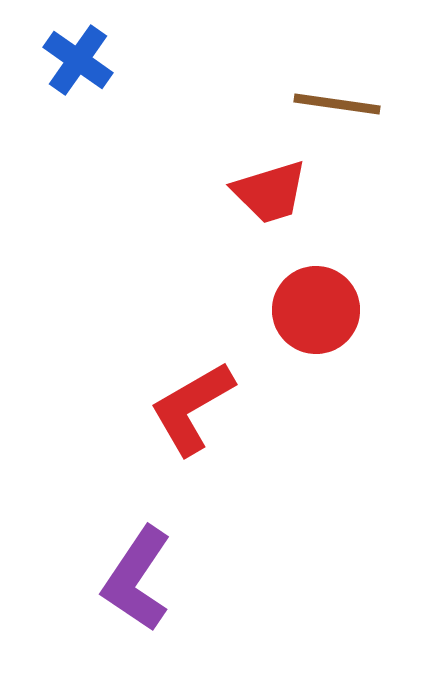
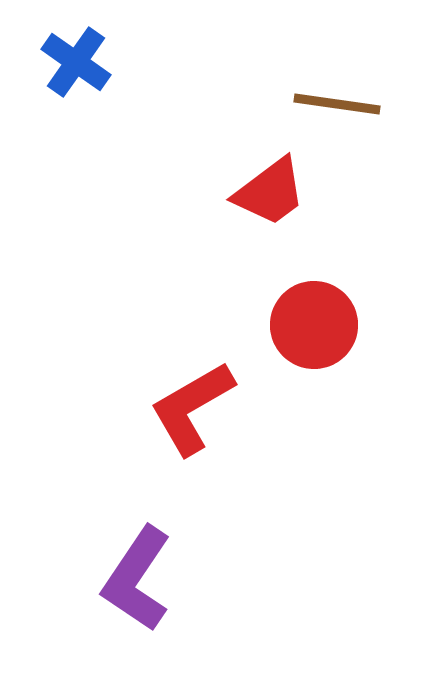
blue cross: moved 2 px left, 2 px down
red trapezoid: rotated 20 degrees counterclockwise
red circle: moved 2 px left, 15 px down
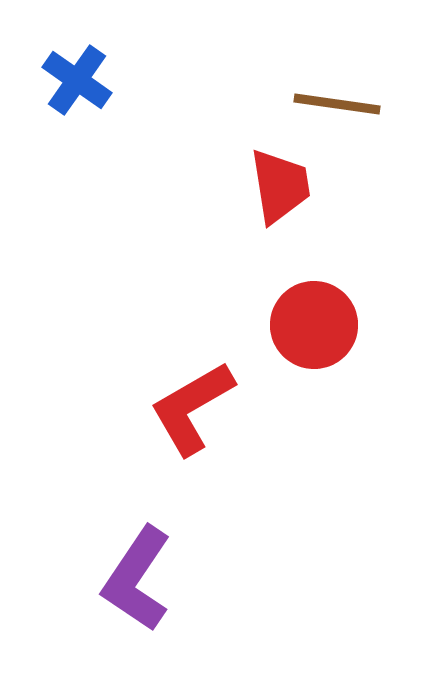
blue cross: moved 1 px right, 18 px down
red trapezoid: moved 10 px right, 6 px up; rotated 62 degrees counterclockwise
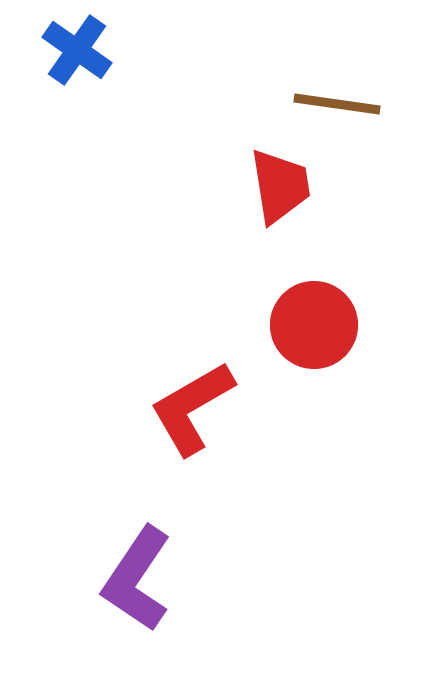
blue cross: moved 30 px up
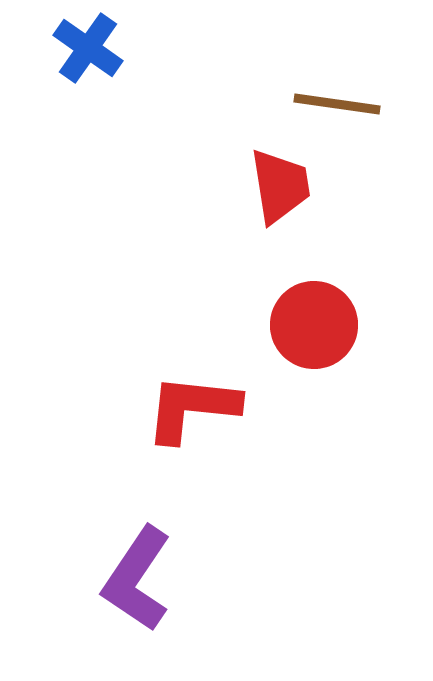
blue cross: moved 11 px right, 2 px up
red L-shape: rotated 36 degrees clockwise
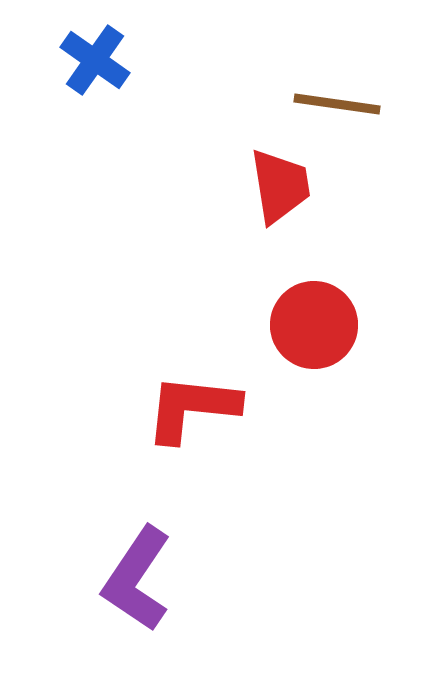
blue cross: moved 7 px right, 12 px down
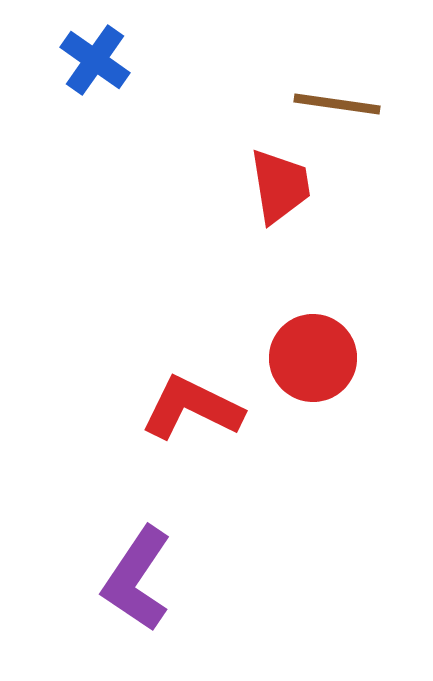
red circle: moved 1 px left, 33 px down
red L-shape: rotated 20 degrees clockwise
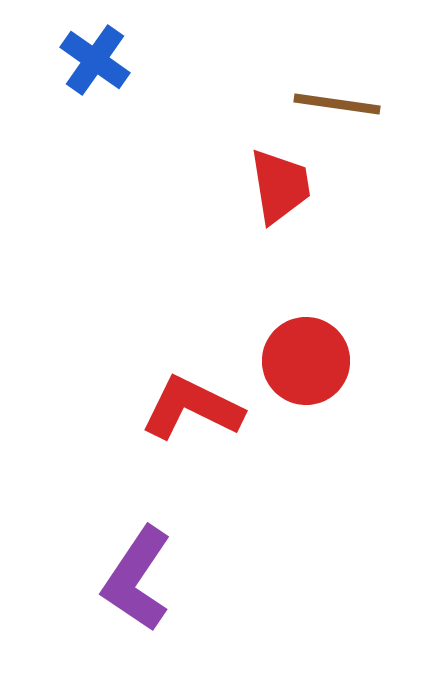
red circle: moved 7 px left, 3 px down
